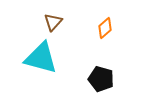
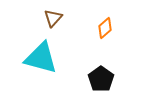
brown triangle: moved 4 px up
black pentagon: rotated 20 degrees clockwise
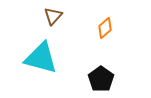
brown triangle: moved 2 px up
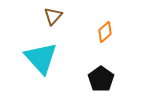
orange diamond: moved 4 px down
cyan triangle: rotated 33 degrees clockwise
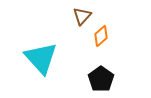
brown triangle: moved 29 px right
orange diamond: moved 4 px left, 4 px down
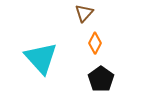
brown triangle: moved 2 px right, 3 px up
orange diamond: moved 6 px left, 7 px down; rotated 20 degrees counterclockwise
